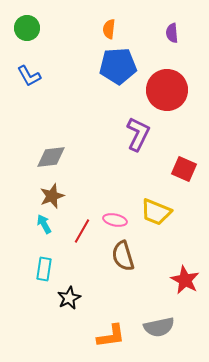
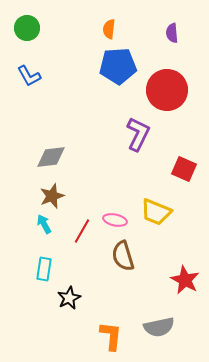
orange L-shape: rotated 76 degrees counterclockwise
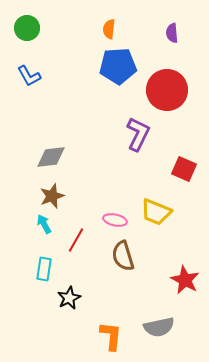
red line: moved 6 px left, 9 px down
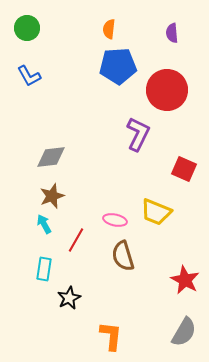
gray semicircle: moved 25 px right, 5 px down; rotated 48 degrees counterclockwise
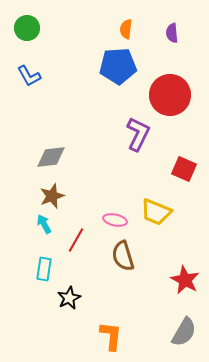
orange semicircle: moved 17 px right
red circle: moved 3 px right, 5 px down
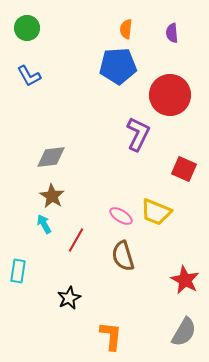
brown star: rotated 20 degrees counterclockwise
pink ellipse: moved 6 px right, 4 px up; rotated 20 degrees clockwise
cyan rectangle: moved 26 px left, 2 px down
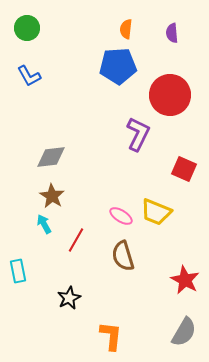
cyan rectangle: rotated 20 degrees counterclockwise
